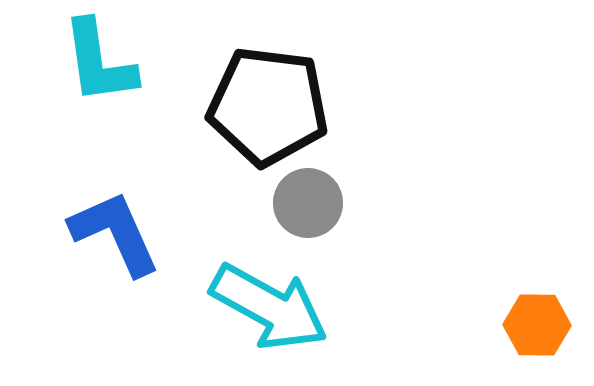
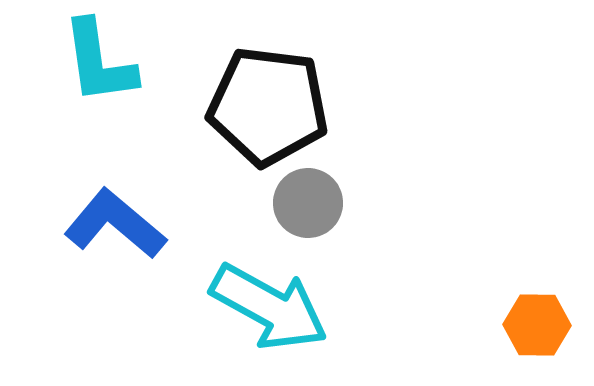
blue L-shape: moved 9 px up; rotated 26 degrees counterclockwise
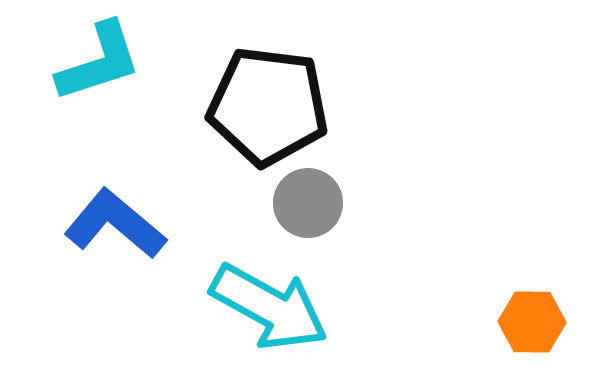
cyan L-shape: rotated 100 degrees counterclockwise
orange hexagon: moved 5 px left, 3 px up
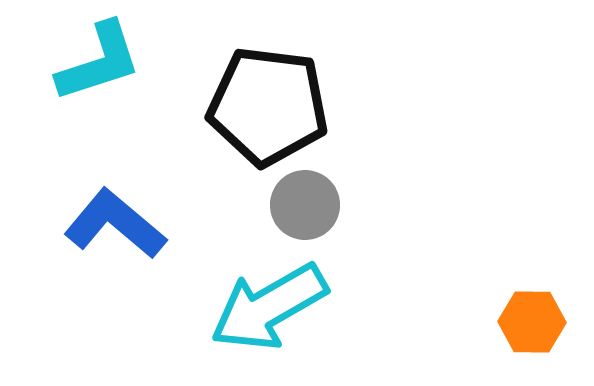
gray circle: moved 3 px left, 2 px down
cyan arrow: rotated 121 degrees clockwise
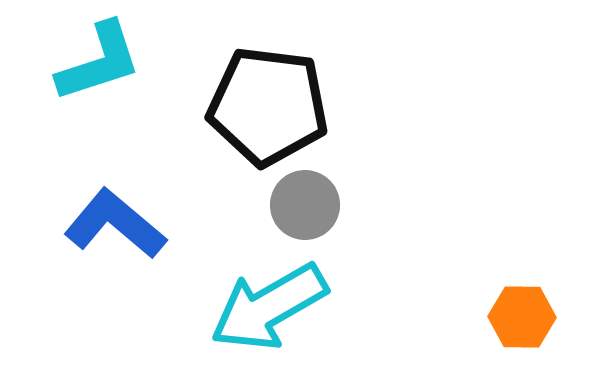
orange hexagon: moved 10 px left, 5 px up
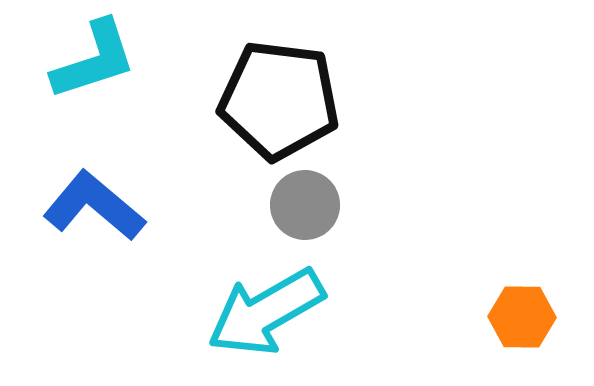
cyan L-shape: moved 5 px left, 2 px up
black pentagon: moved 11 px right, 6 px up
blue L-shape: moved 21 px left, 18 px up
cyan arrow: moved 3 px left, 5 px down
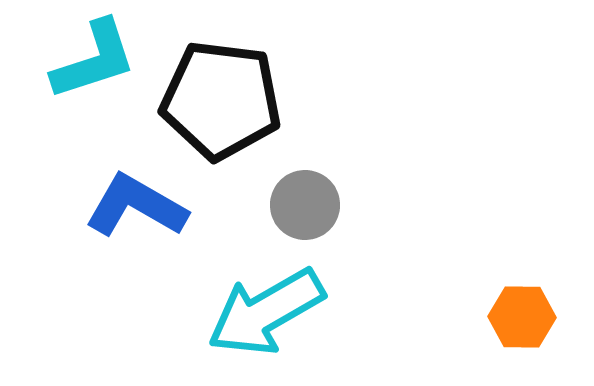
black pentagon: moved 58 px left
blue L-shape: moved 42 px right; rotated 10 degrees counterclockwise
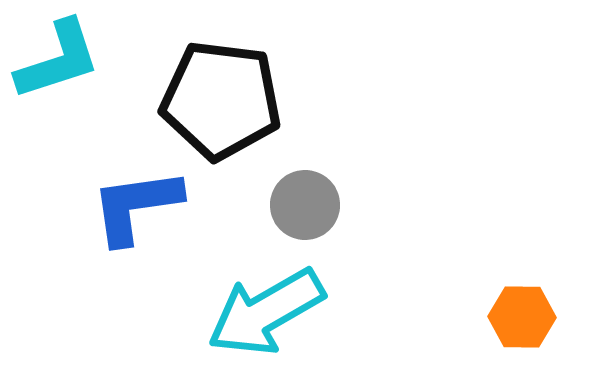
cyan L-shape: moved 36 px left
blue L-shape: rotated 38 degrees counterclockwise
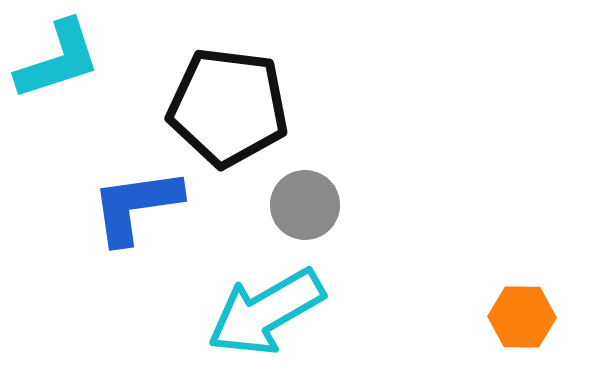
black pentagon: moved 7 px right, 7 px down
